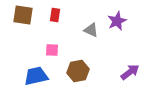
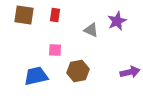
brown square: moved 1 px right
pink square: moved 3 px right
purple arrow: rotated 24 degrees clockwise
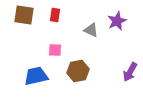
purple arrow: rotated 132 degrees clockwise
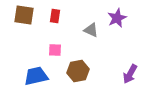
red rectangle: moved 1 px down
purple star: moved 3 px up
purple arrow: moved 2 px down
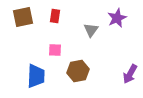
brown square: moved 1 px left, 2 px down; rotated 20 degrees counterclockwise
gray triangle: rotated 42 degrees clockwise
blue trapezoid: rotated 105 degrees clockwise
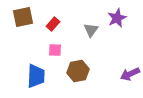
red rectangle: moved 2 px left, 8 px down; rotated 32 degrees clockwise
purple arrow: rotated 36 degrees clockwise
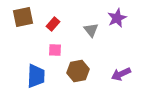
gray triangle: rotated 14 degrees counterclockwise
purple arrow: moved 9 px left
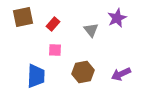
brown hexagon: moved 5 px right, 1 px down
